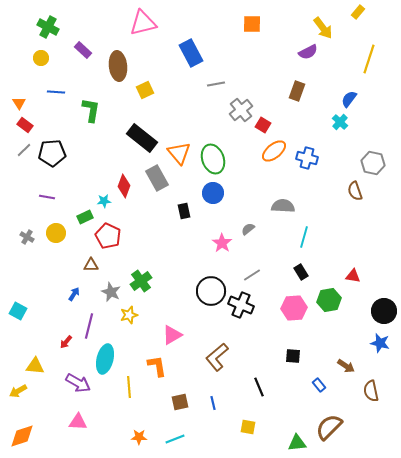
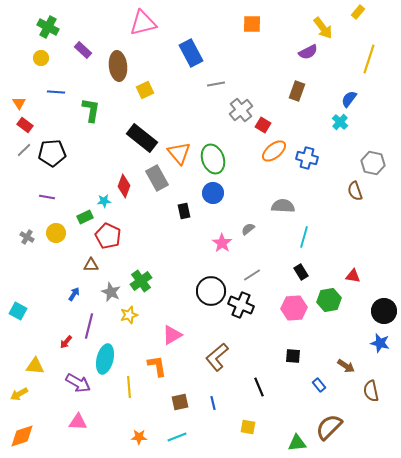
yellow arrow at (18, 391): moved 1 px right, 3 px down
cyan line at (175, 439): moved 2 px right, 2 px up
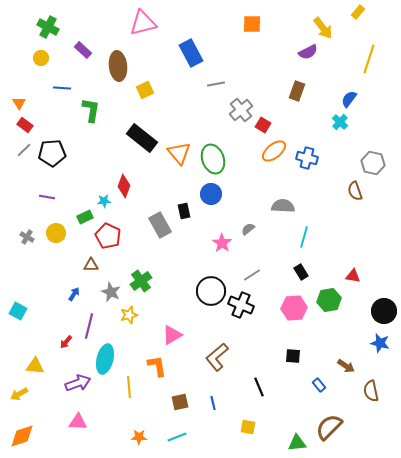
blue line at (56, 92): moved 6 px right, 4 px up
gray rectangle at (157, 178): moved 3 px right, 47 px down
blue circle at (213, 193): moved 2 px left, 1 px down
purple arrow at (78, 383): rotated 50 degrees counterclockwise
